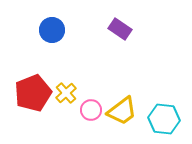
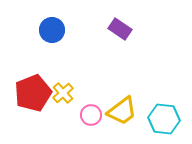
yellow cross: moved 3 px left
pink circle: moved 5 px down
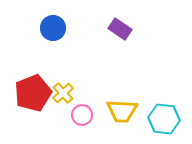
blue circle: moved 1 px right, 2 px up
yellow trapezoid: rotated 40 degrees clockwise
pink circle: moved 9 px left
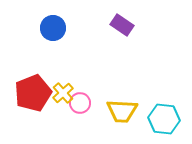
purple rectangle: moved 2 px right, 4 px up
pink circle: moved 2 px left, 12 px up
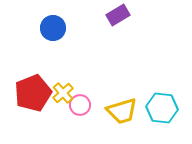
purple rectangle: moved 4 px left, 10 px up; rotated 65 degrees counterclockwise
pink circle: moved 2 px down
yellow trapezoid: rotated 20 degrees counterclockwise
cyan hexagon: moved 2 px left, 11 px up
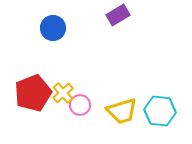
cyan hexagon: moved 2 px left, 3 px down
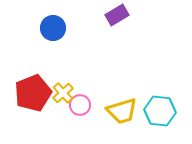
purple rectangle: moved 1 px left
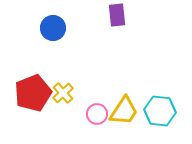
purple rectangle: rotated 65 degrees counterclockwise
pink circle: moved 17 px right, 9 px down
yellow trapezoid: moved 2 px right; rotated 40 degrees counterclockwise
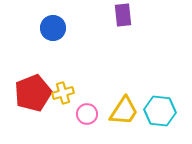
purple rectangle: moved 6 px right
yellow cross: rotated 25 degrees clockwise
pink circle: moved 10 px left
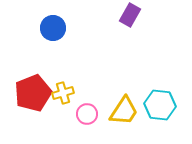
purple rectangle: moved 7 px right; rotated 35 degrees clockwise
cyan hexagon: moved 6 px up
